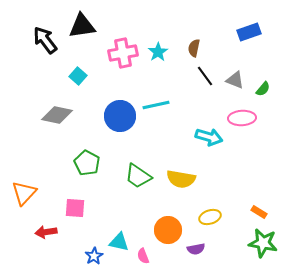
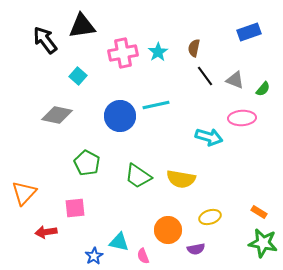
pink square: rotated 10 degrees counterclockwise
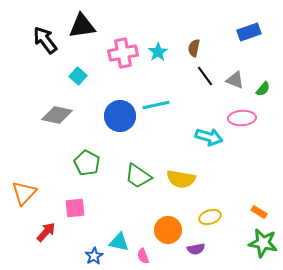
red arrow: rotated 140 degrees clockwise
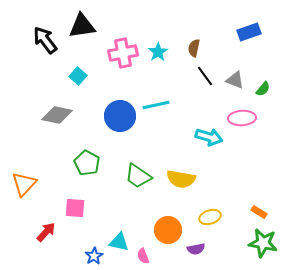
orange triangle: moved 9 px up
pink square: rotated 10 degrees clockwise
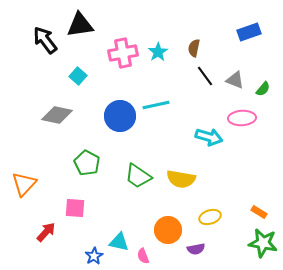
black triangle: moved 2 px left, 1 px up
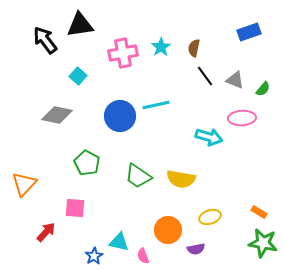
cyan star: moved 3 px right, 5 px up
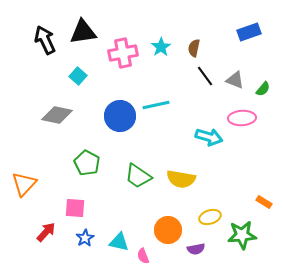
black triangle: moved 3 px right, 7 px down
black arrow: rotated 12 degrees clockwise
orange rectangle: moved 5 px right, 10 px up
green star: moved 21 px left, 8 px up; rotated 16 degrees counterclockwise
blue star: moved 9 px left, 18 px up
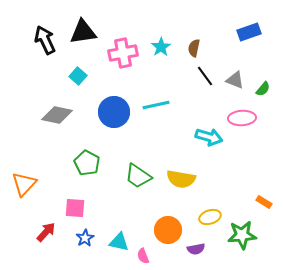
blue circle: moved 6 px left, 4 px up
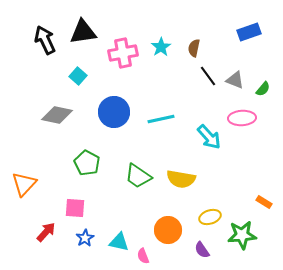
black line: moved 3 px right
cyan line: moved 5 px right, 14 px down
cyan arrow: rotated 32 degrees clockwise
purple semicircle: moved 6 px right, 1 px down; rotated 66 degrees clockwise
